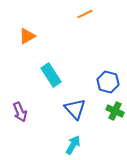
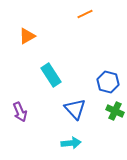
cyan arrow: moved 2 px left, 2 px up; rotated 54 degrees clockwise
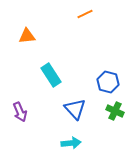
orange triangle: rotated 24 degrees clockwise
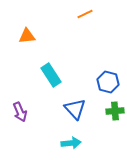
green cross: rotated 30 degrees counterclockwise
